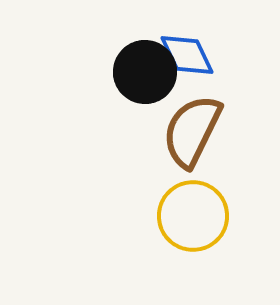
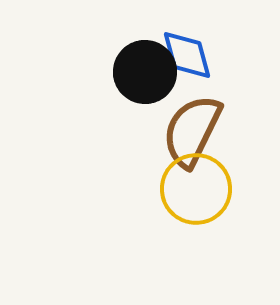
blue diamond: rotated 10 degrees clockwise
yellow circle: moved 3 px right, 27 px up
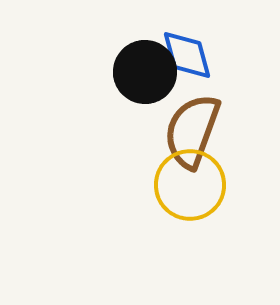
brown semicircle: rotated 6 degrees counterclockwise
yellow circle: moved 6 px left, 4 px up
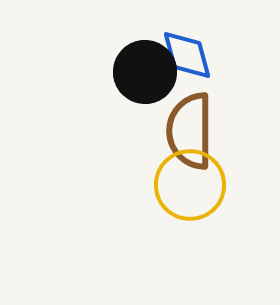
brown semicircle: moved 2 px left; rotated 20 degrees counterclockwise
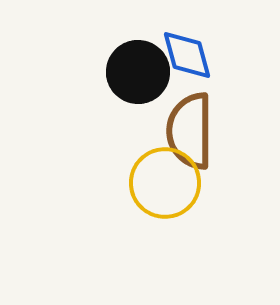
black circle: moved 7 px left
yellow circle: moved 25 px left, 2 px up
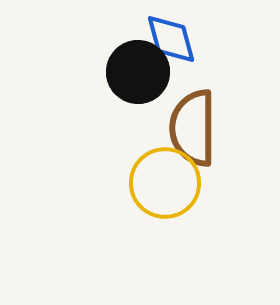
blue diamond: moved 16 px left, 16 px up
brown semicircle: moved 3 px right, 3 px up
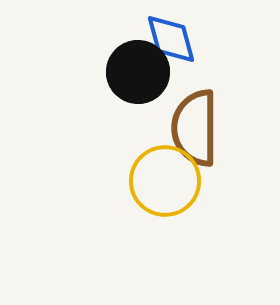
brown semicircle: moved 2 px right
yellow circle: moved 2 px up
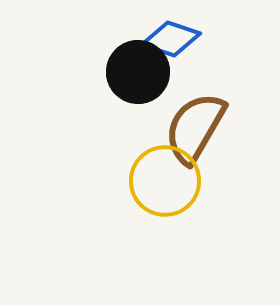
blue diamond: rotated 56 degrees counterclockwise
brown semicircle: rotated 30 degrees clockwise
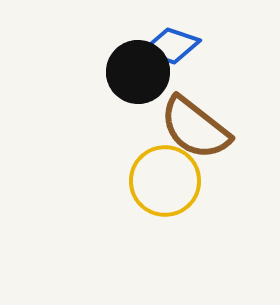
blue diamond: moved 7 px down
brown semicircle: rotated 82 degrees counterclockwise
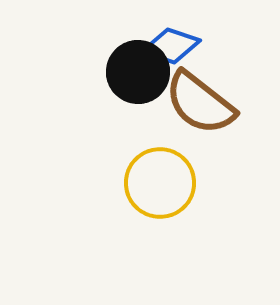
brown semicircle: moved 5 px right, 25 px up
yellow circle: moved 5 px left, 2 px down
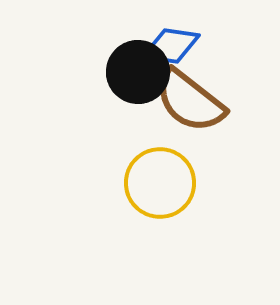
blue diamond: rotated 10 degrees counterclockwise
brown semicircle: moved 10 px left, 2 px up
